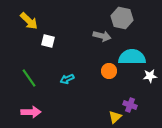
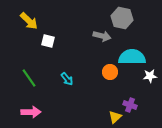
orange circle: moved 1 px right, 1 px down
cyan arrow: rotated 104 degrees counterclockwise
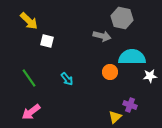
white square: moved 1 px left
pink arrow: rotated 144 degrees clockwise
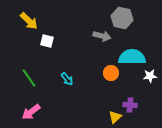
orange circle: moved 1 px right, 1 px down
purple cross: rotated 16 degrees counterclockwise
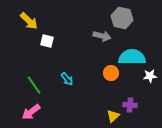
green line: moved 5 px right, 7 px down
yellow triangle: moved 2 px left, 1 px up
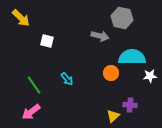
yellow arrow: moved 8 px left, 3 px up
gray arrow: moved 2 px left
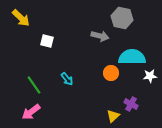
purple cross: moved 1 px right, 1 px up; rotated 24 degrees clockwise
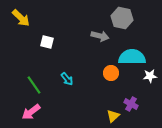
white square: moved 1 px down
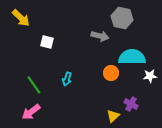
cyan arrow: rotated 56 degrees clockwise
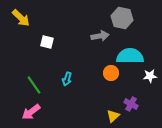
gray arrow: rotated 24 degrees counterclockwise
cyan semicircle: moved 2 px left, 1 px up
